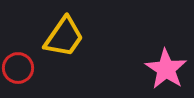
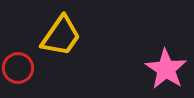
yellow trapezoid: moved 3 px left, 1 px up
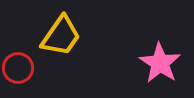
pink star: moved 6 px left, 6 px up
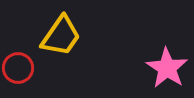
pink star: moved 7 px right, 5 px down
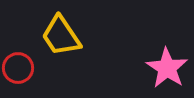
yellow trapezoid: rotated 111 degrees clockwise
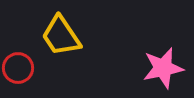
pink star: moved 4 px left; rotated 27 degrees clockwise
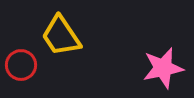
red circle: moved 3 px right, 3 px up
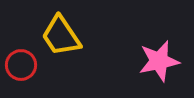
pink star: moved 4 px left, 7 px up
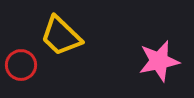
yellow trapezoid: rotated 12 degrees counterclockwise
